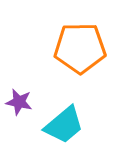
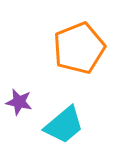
orange pentagon: moved 1 px left; rotated 21 degrees counterclockwise
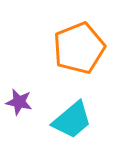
cyan trapezoid: moved 8 px right, 5 px up
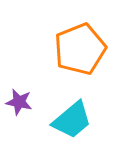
orange pentagon: moved 1 px right, 1 px down
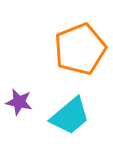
cyan trapezoid: moved 2 px left, 4 px up
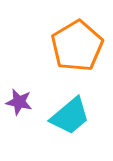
orange pentagon: moved 3 px left, 3 px up; rotated 9 degrees counterclockwise
